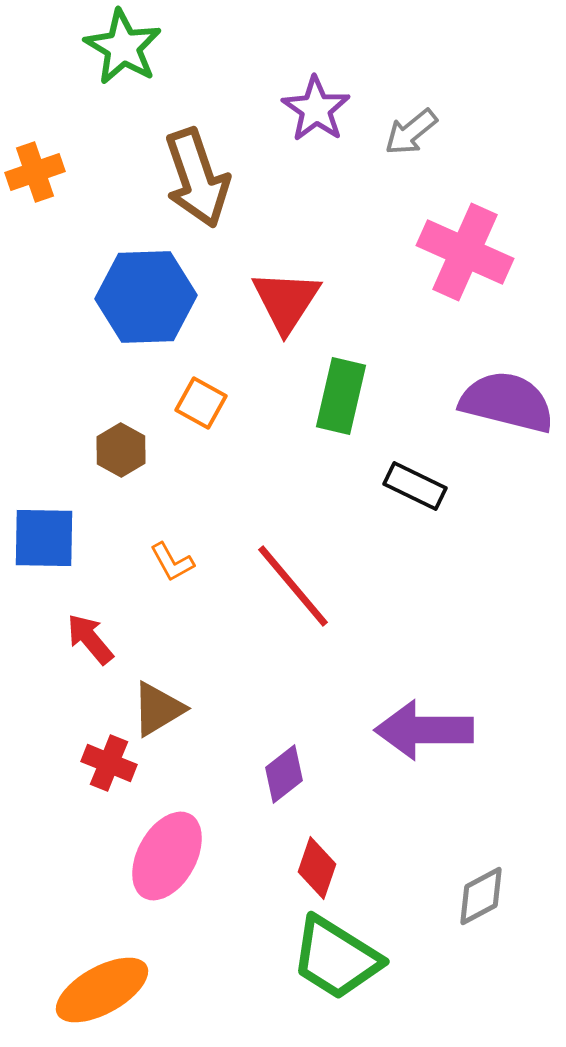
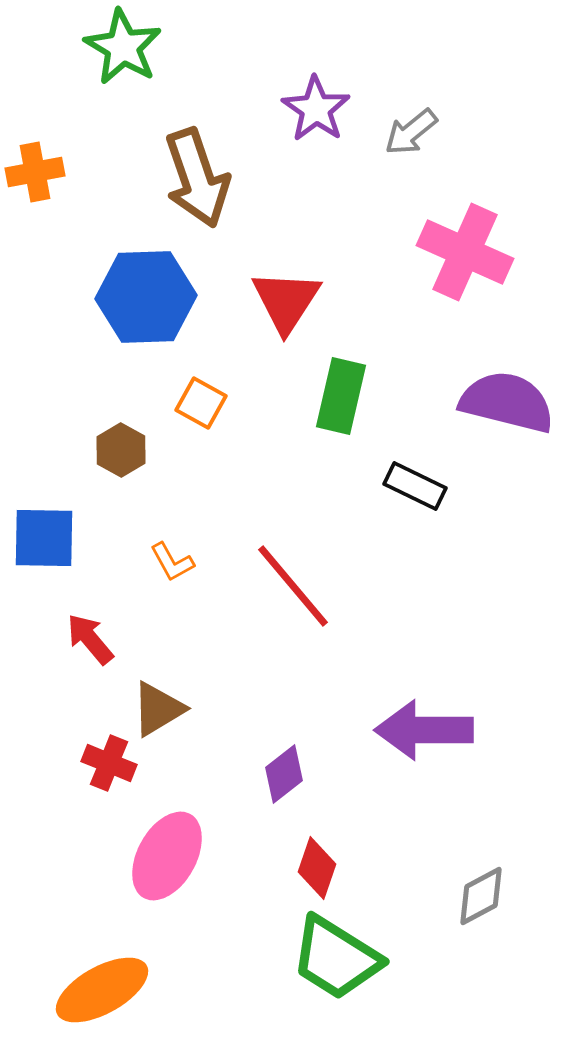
orange cross: rotated 8 degrees clockwise
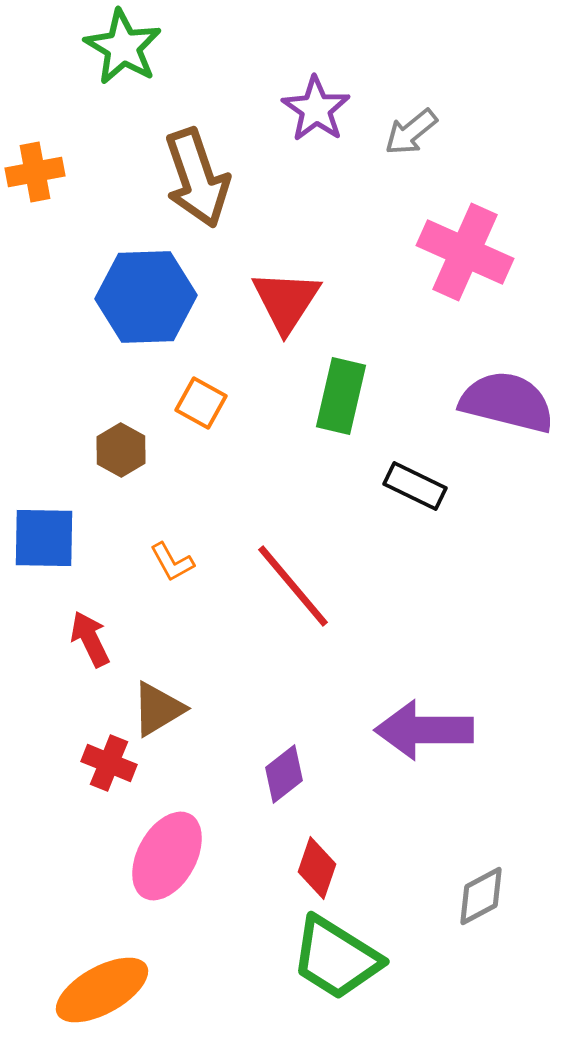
red arrow: rotated 14 degrees clockwise
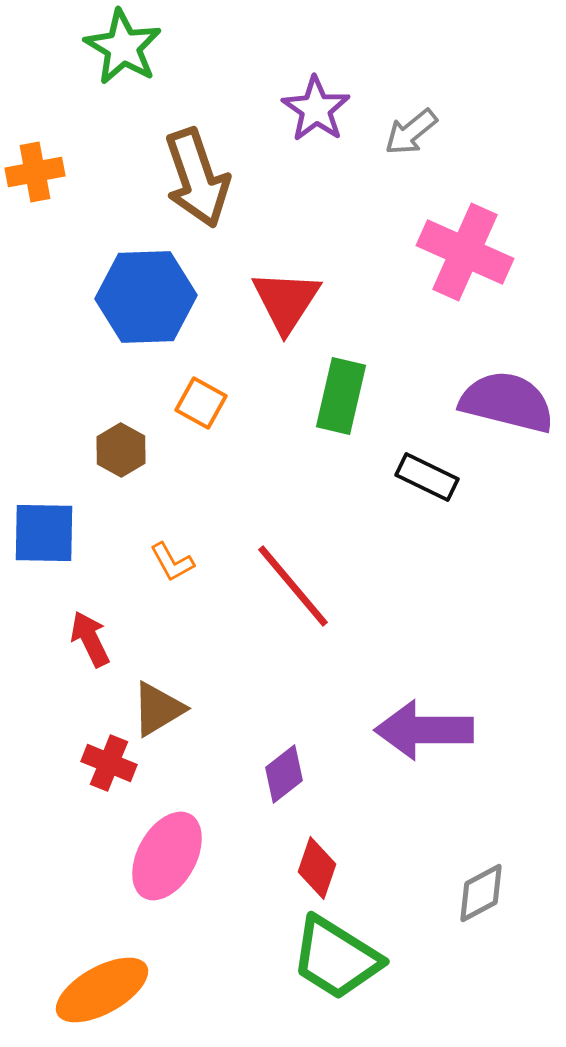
black rectangle: moved 12 px right, 9 px up
blue square: moved 5 px up
gray diamond: moved 3 px up
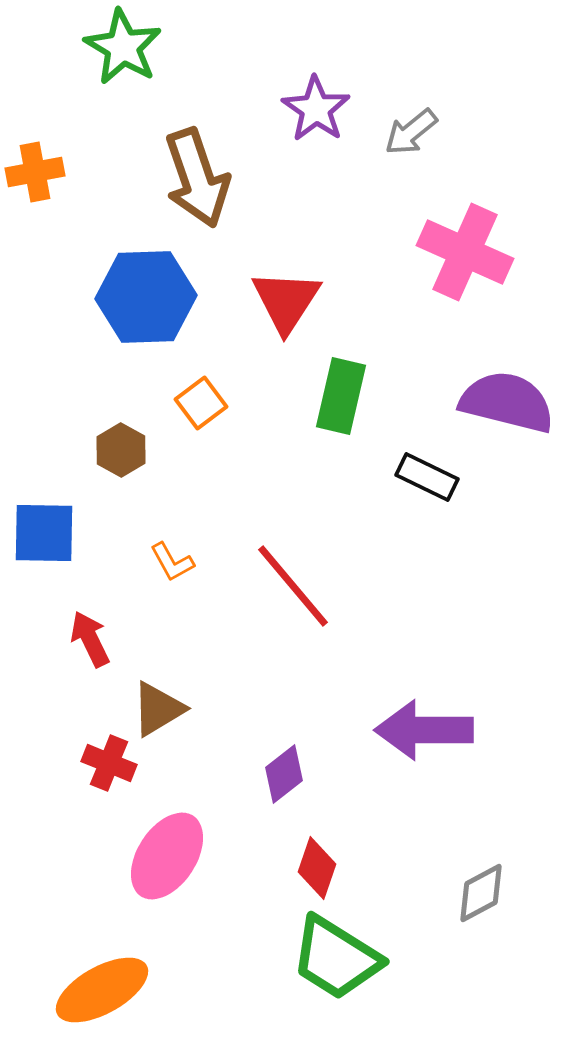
orange square: rotated 24 degrees clockwise
pink ellipse: rotated 4 degrees clockwise
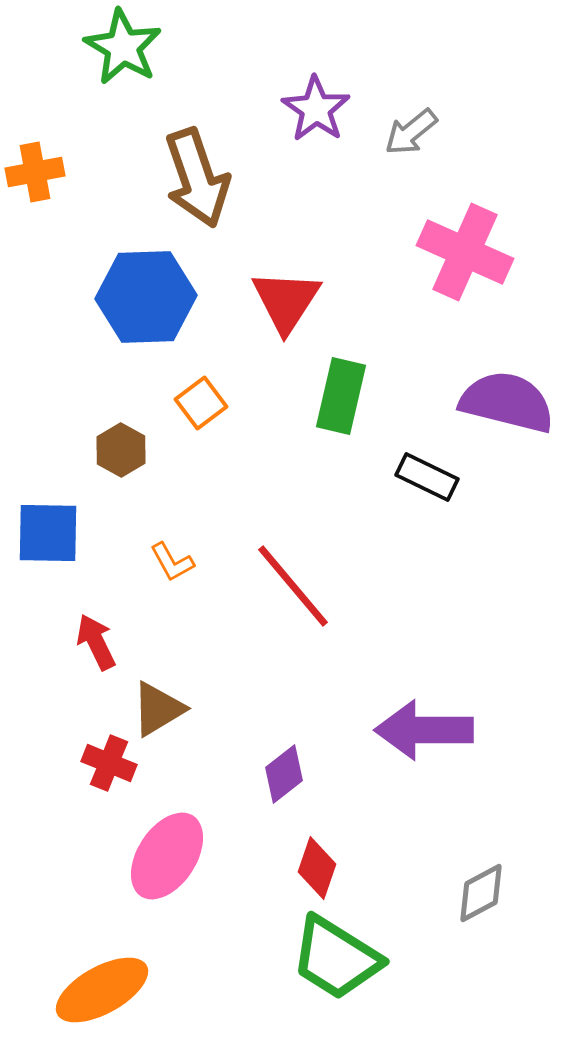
blue square: moved 4 px right
red arrow: moved 6 px right, 3 px down
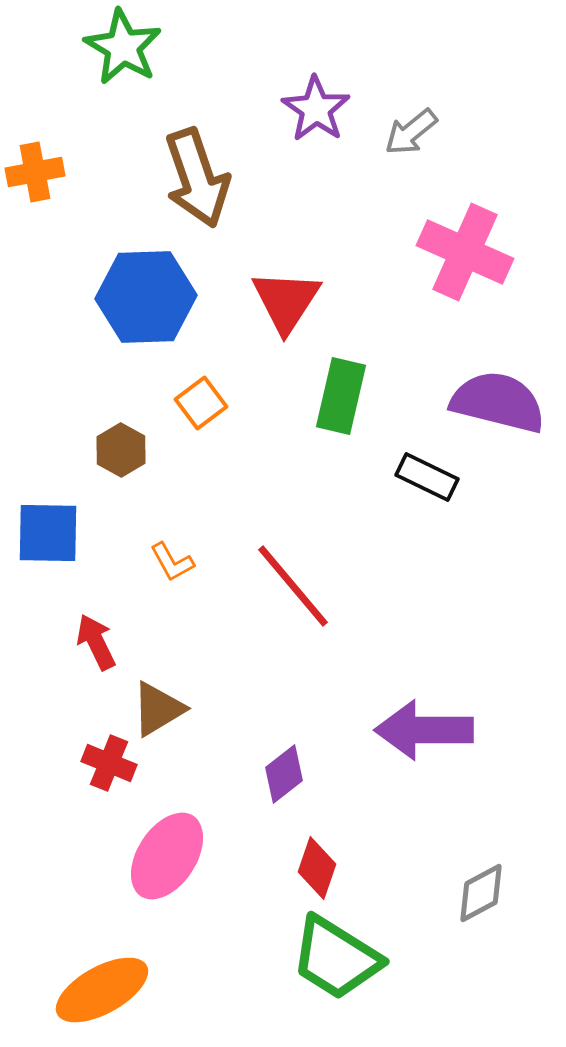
purple semicircle: moved 9 px left
